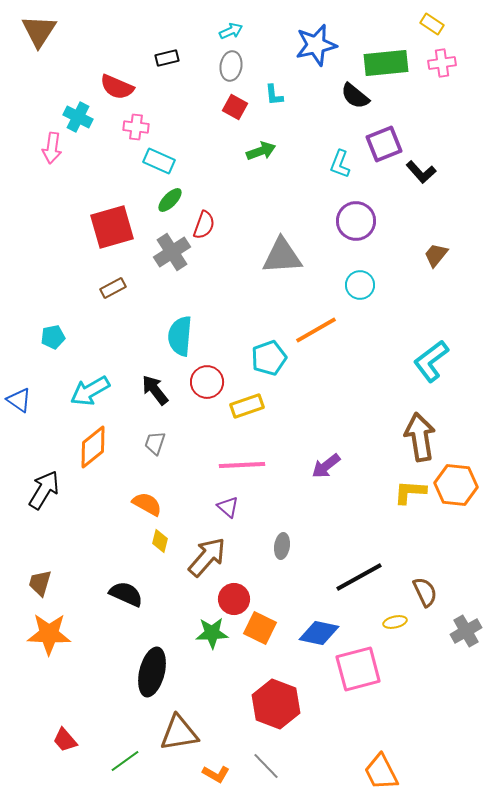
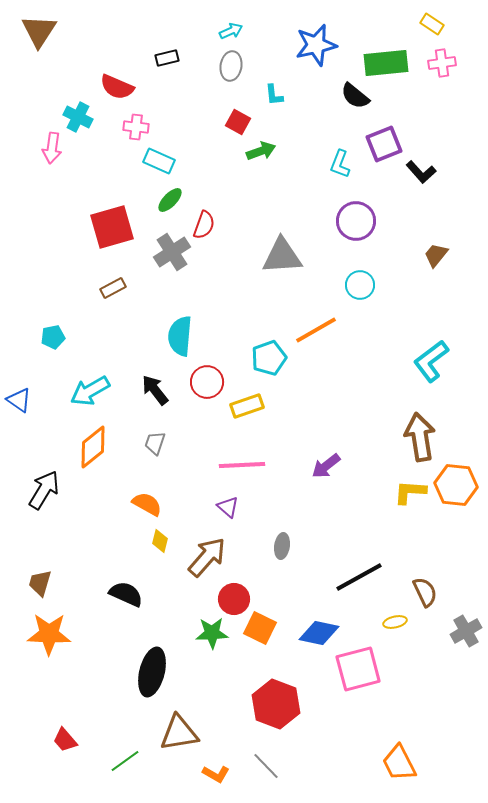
red square at (235, 107): moved 3 px right, 15 px down
orange trapezoid at (381, 772): moved 18 px right, 9 px up
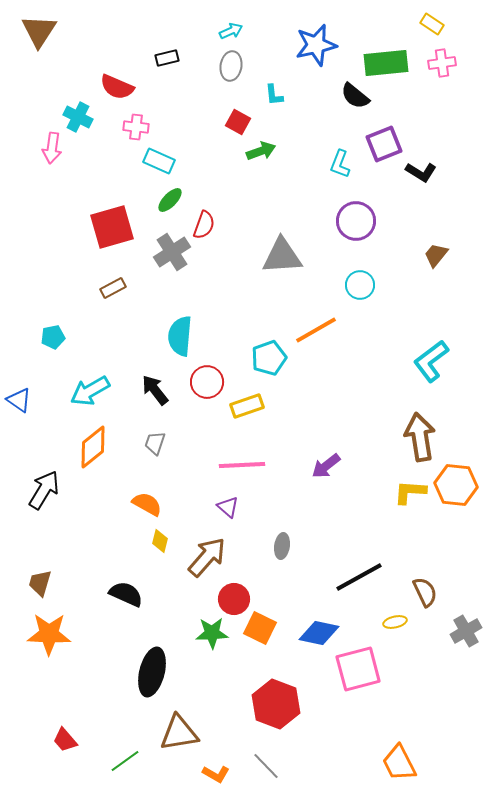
black L-shape at (421, 172): rotated 16 degrees counterclockwise
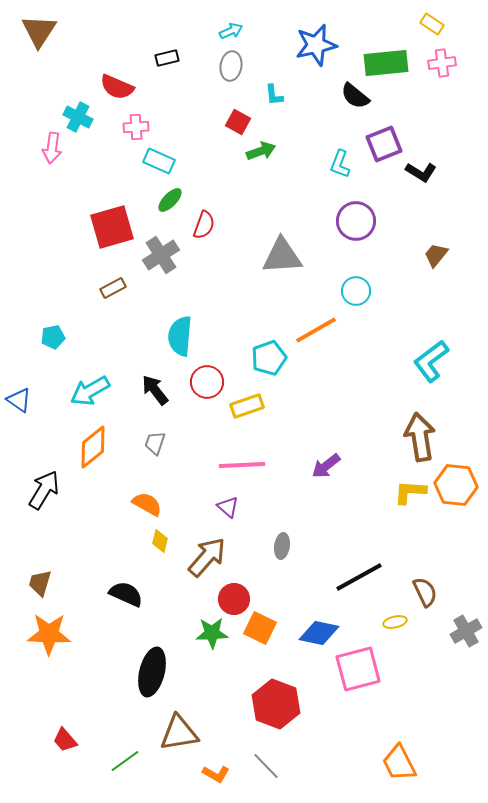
pink cross at (136, 127): rotated 10 degrees counterclockwise
gray cross at (172, 252): moved 11 px left, 3 px down
cyan circle at (360, 285): moved 4 px left, 6 px down
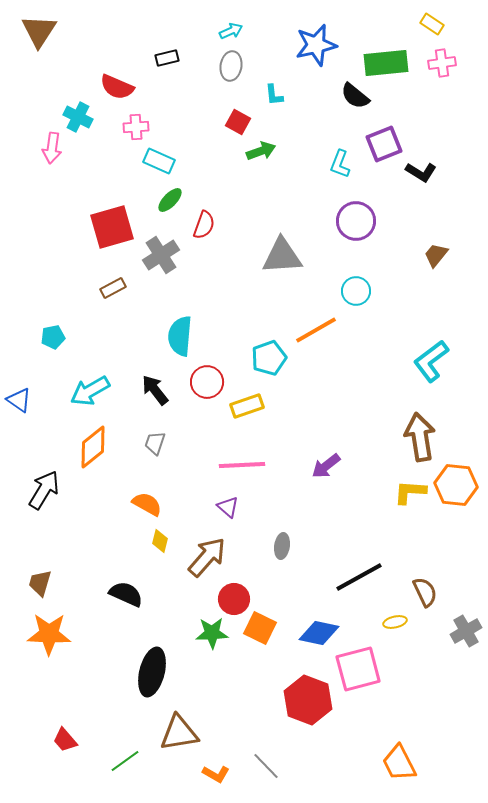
red hexagon at (276, 704): moved 32 px right, 4 px up
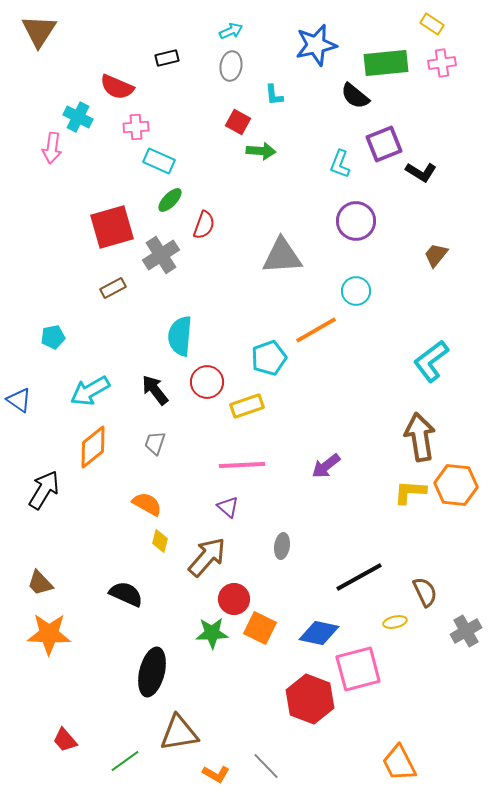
green arrow at (261, 151): rotated 24 degrees clockwise
brown trapezoid at (40, 583): rotated 60 degrees counterclockwise
red hexagon at (308, 700): moved 2 px right, 1 px up
